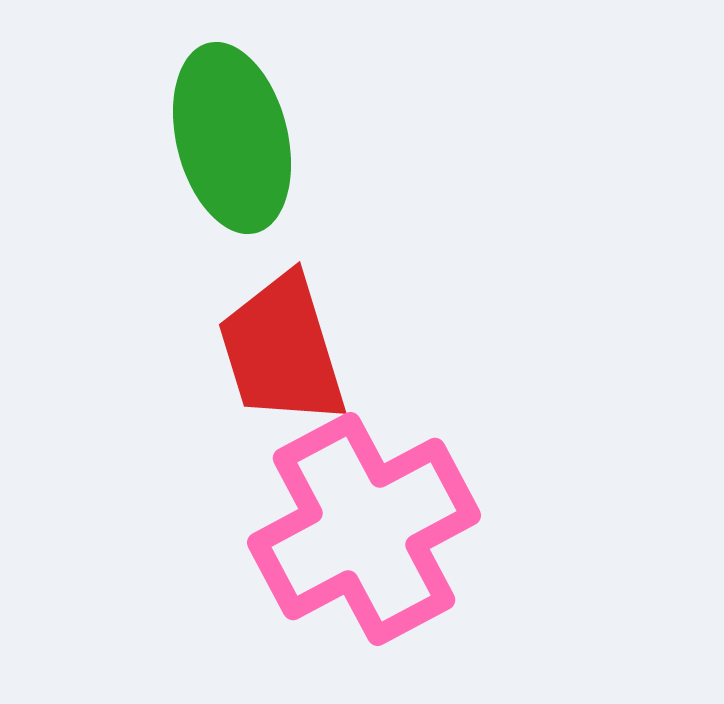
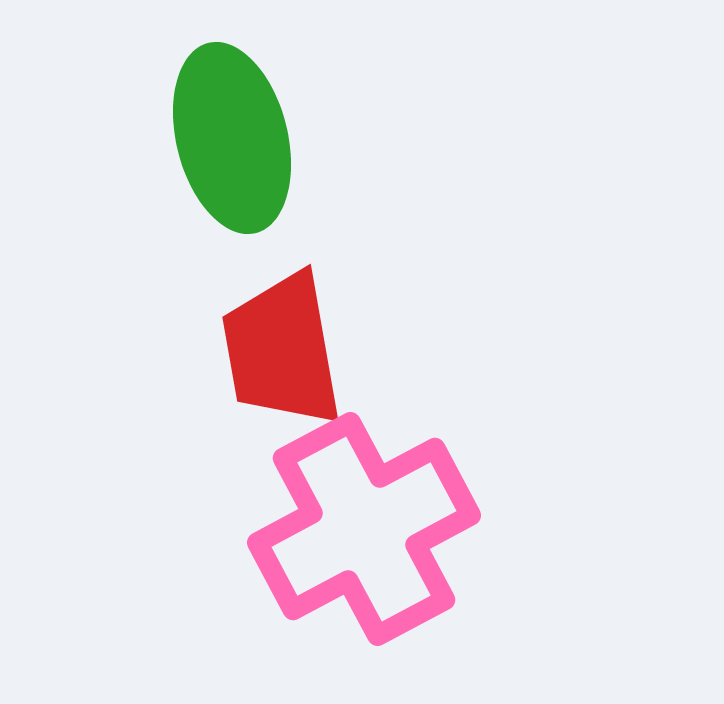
red trapezoid: rotated 7 degrees clockwise
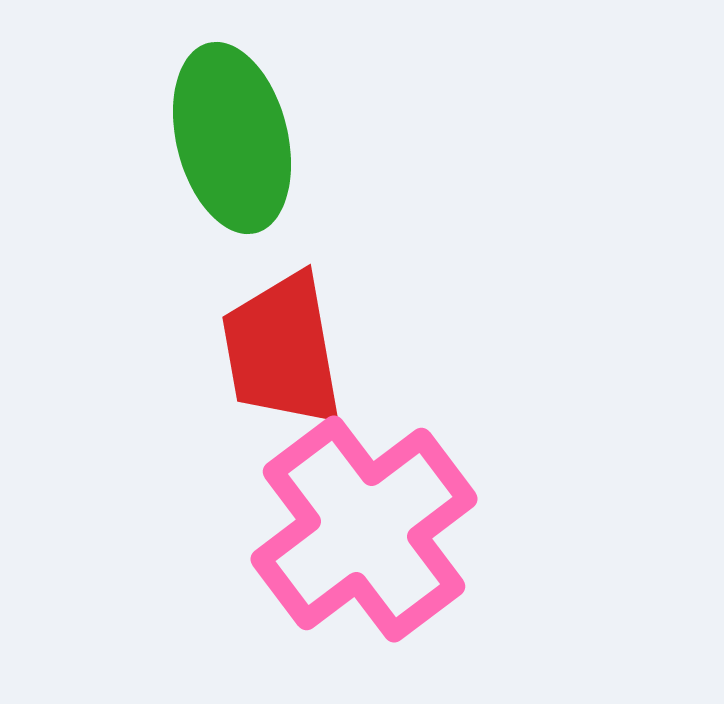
pink cross: rotated 9 degrees counterclockwise
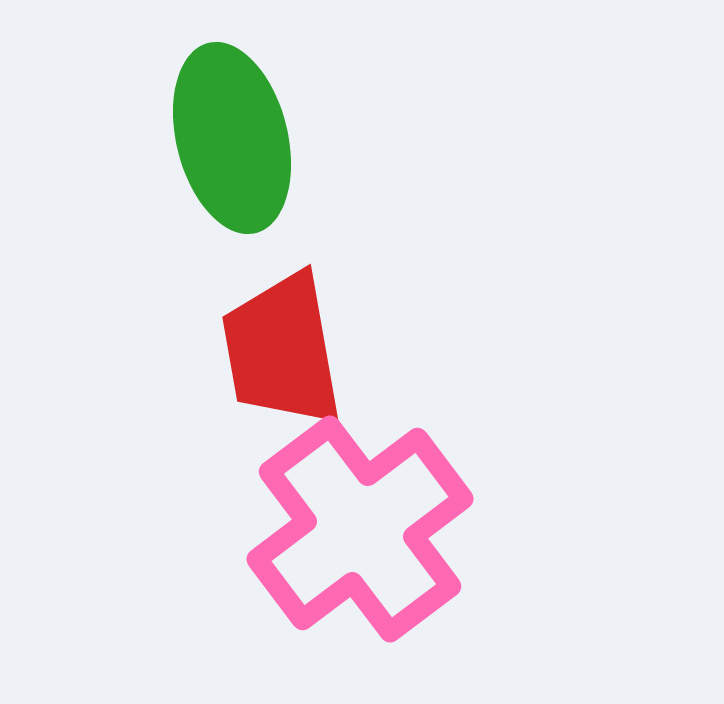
pink cross: moved 4 px left
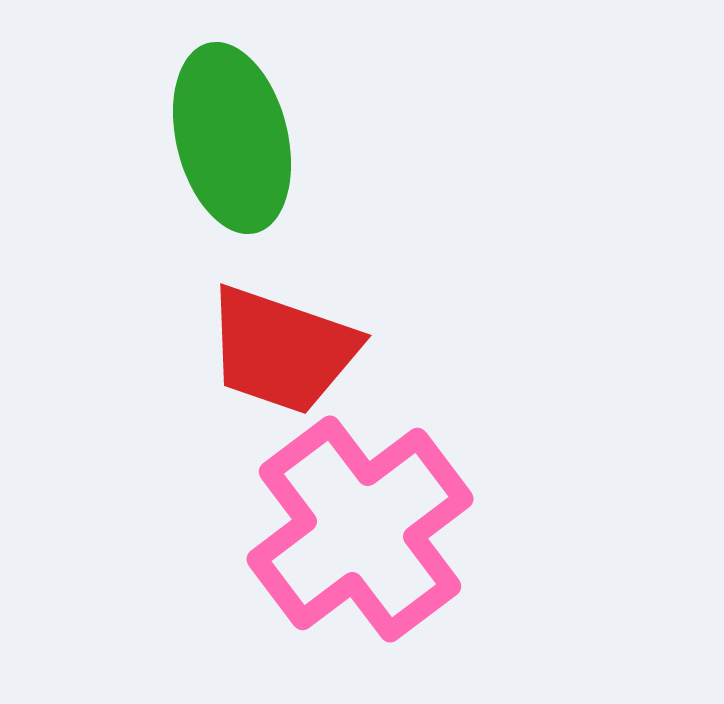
red trapezoid: rotated 61 degrees counterclockwise
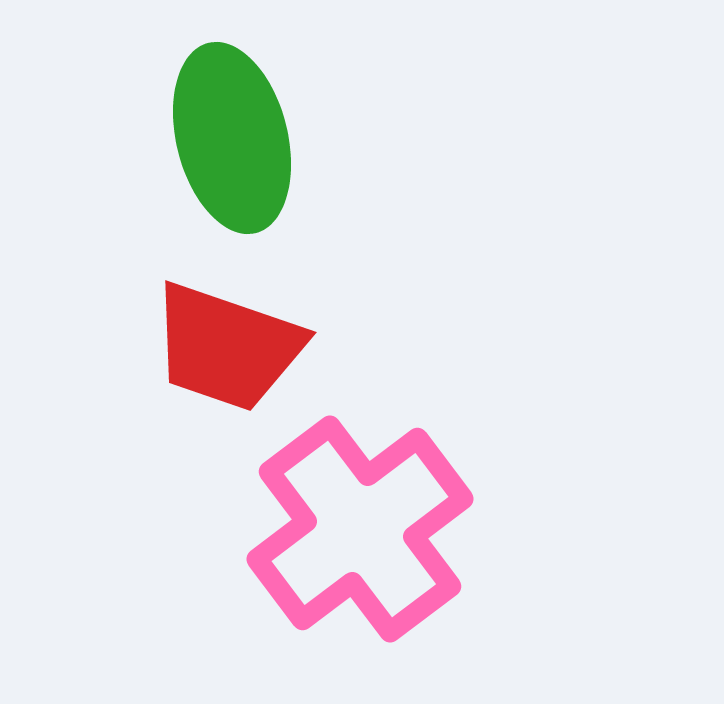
red trapezoid: moved 55 px left, 3 px up
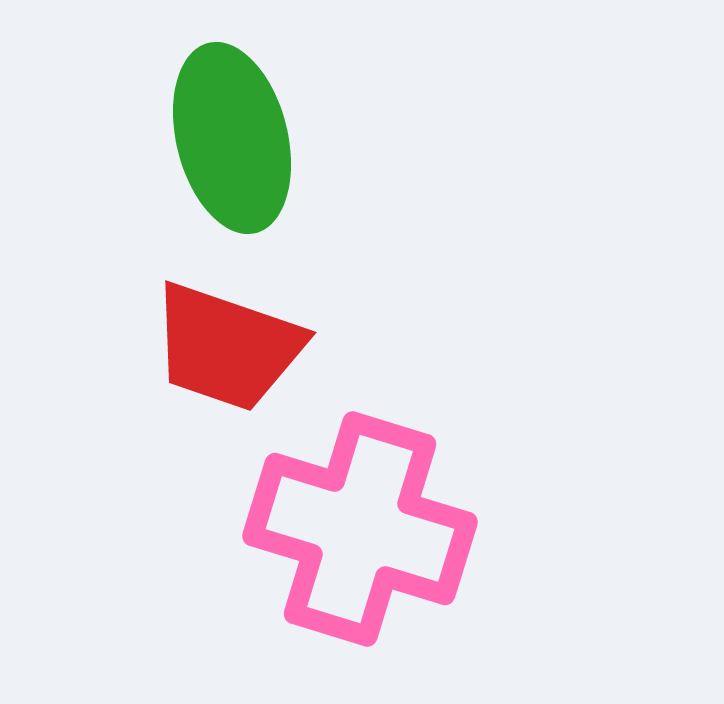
pink cross: rotated 36 degrees counterclockwise
